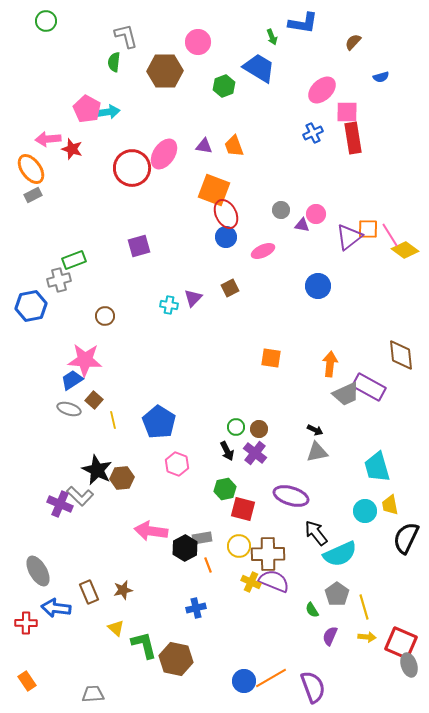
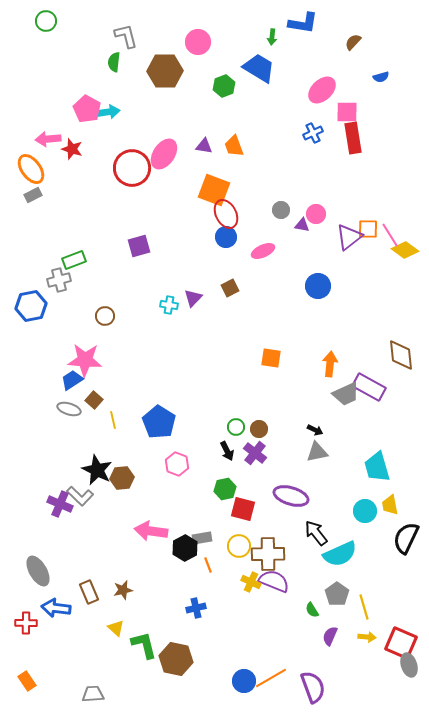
green arrow at (272, 37): rotated 28 degrees clockwise
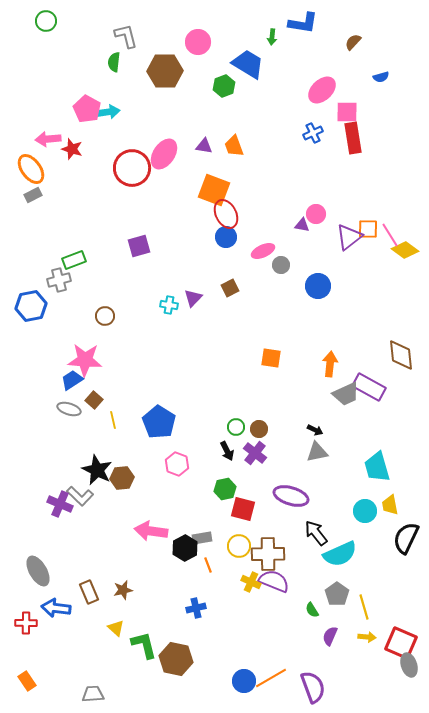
blue trapezoid at (259, 68): moved 11 px left, 4 px up
gray circle at (281, 210): moved 55 px down
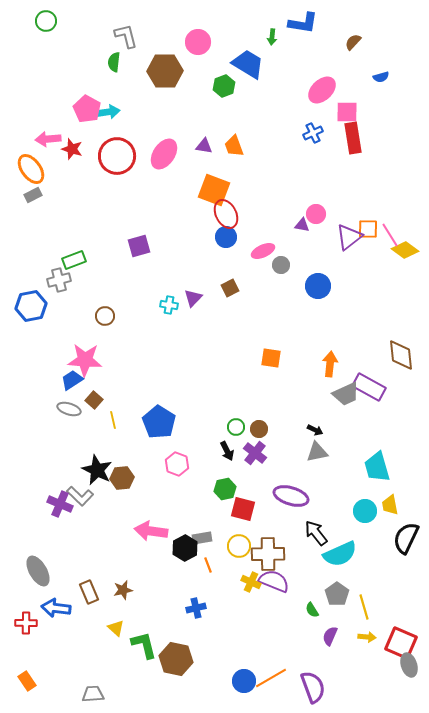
red circle at (132, 168): moved 15 px left, 12 px up
